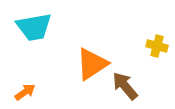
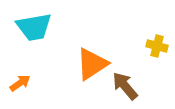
orange arrow: moved 5 px left, 9 px up
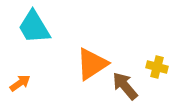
cyan trapezoid: rotated 69 degrees clockwise
yellow cross: moved 21 px down
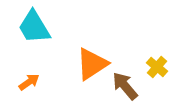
yellow cross: rotated 25 degrees clockwise
orange arrow: moved 9 px right, 1 px up
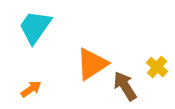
cyan trapezoid: moved 1 px right; rotated 66 degrees clockwise
orange arrow: moved 2 px right, 7 px down
brown arrow: rotated 8 degrees clockwise
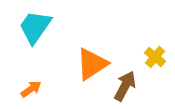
yellow cross: moved 2 px left, 10 px up
brown arrow: rotated 60 degrees clockwise
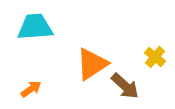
cyan trapezoid: rotated 51 degrees clockwise
brown arrow: rotated 104 degrees clockwise
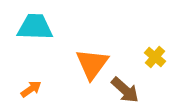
cyan trapezoid: rotated 6 degrees clockwise
orange triangle: rotated 21 degrees counterclockwise
brown arrow: moved 4 px down
